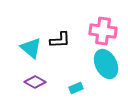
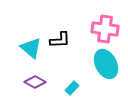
pink cross: moved 2 px right, 2 px up
cyan rectangle: moved 4 px left; rotated 24 degrees counterclockwise
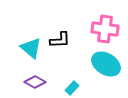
cyan ellipse: rotated 32 degrees counterclockwise
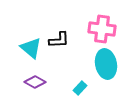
pink cross: moved 3 px left
black L-shape: moved 1 px left
cyan ellipse: rotated 48 degrees clockwise
cyan rectangle: moved 8 px right
